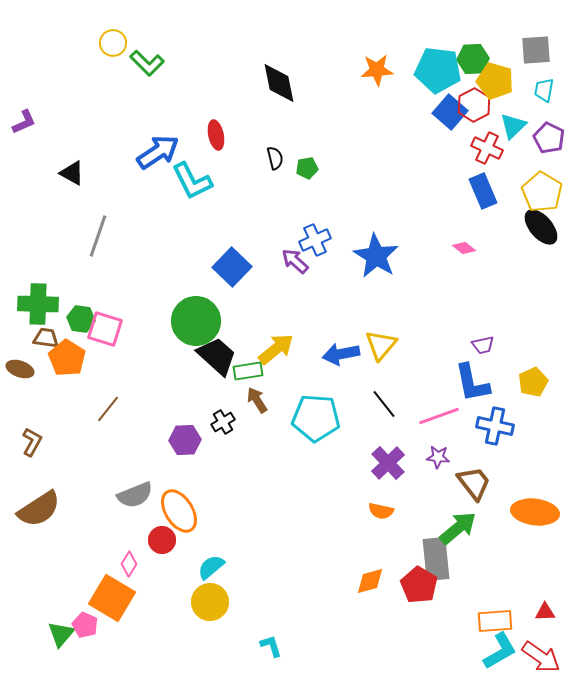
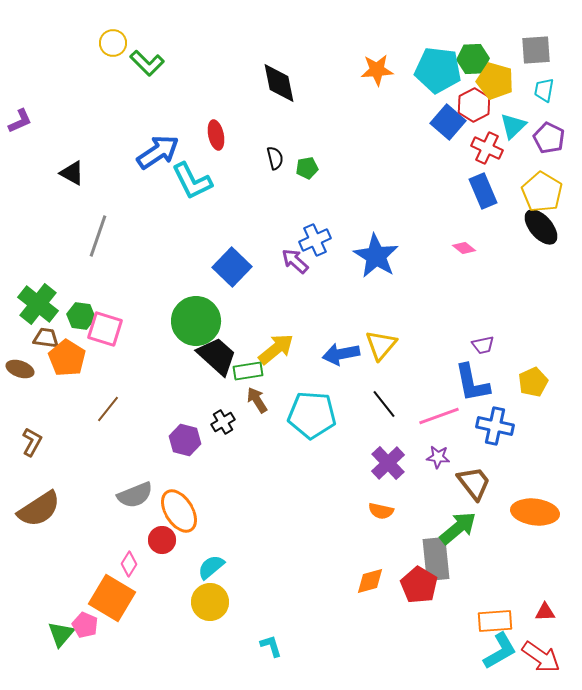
blue square at (450, 112): moved 2 px left, 10 px down
purple L-shape at (24, 122): moved 4 px left, 1 px up
green cross at (38, 304): rotated 36 degrees clockwise
green hexagon at (81, 319): moved 3 px up
cyan pentagon at (316, 418): moved 4 px left, 3 px up
purple hexagon at (185, 440): rotated 16 degrees clockwise
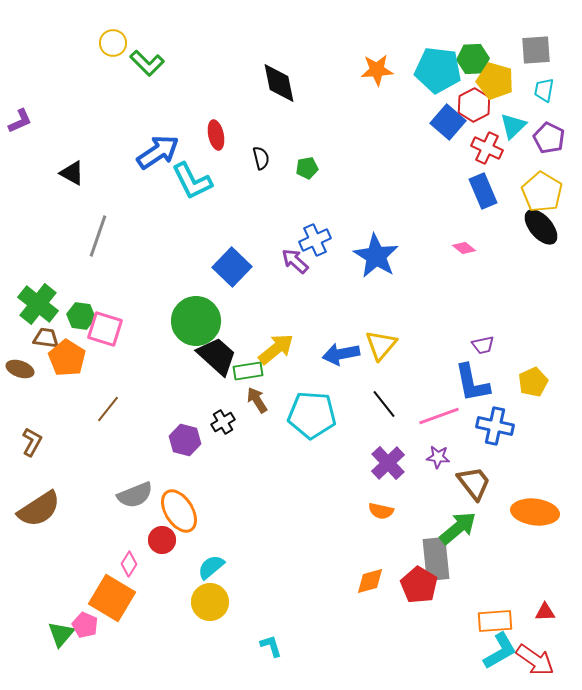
black semicircle at (275, 158): moved 14 px left
red arrow at (541, 657): moved 6 px left, 3 px down
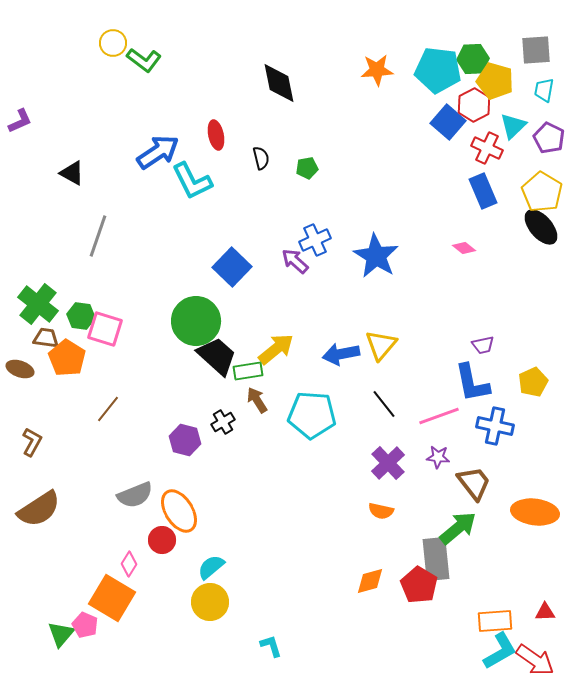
green L-shape at (147, 63): moved 3 px left, 3 px up; rotated 8 degrees counterclockwise
